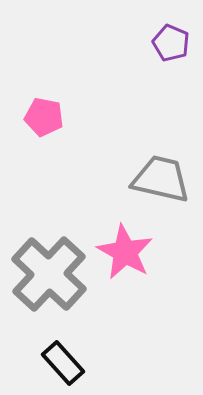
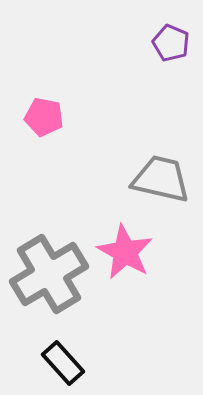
gray cross: rotated 16 degrees clockwise
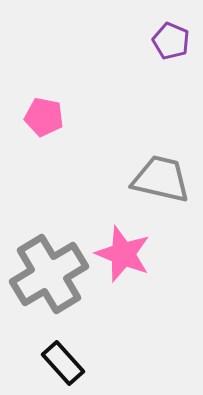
purple pentagon: moved 2 px up
pink star: moved 2 px left, 2 px down; rotated 8 degrees counterclockwise
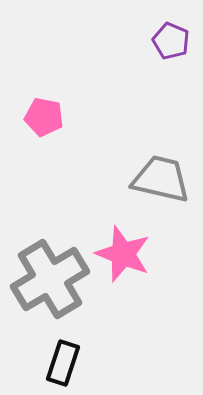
gray cross: moved 1 px right, 5 px down
black rectangle: rotated 60 degrees clockwise
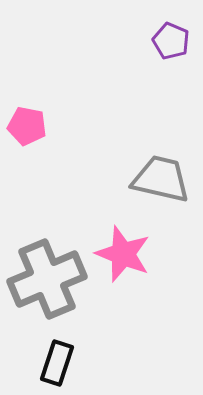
pink pentagon: moved 17 px left, 9 px down
gray cross: moved 3 px left; rotated 8 degrees clockwise
black rectangle: moved 6 px left
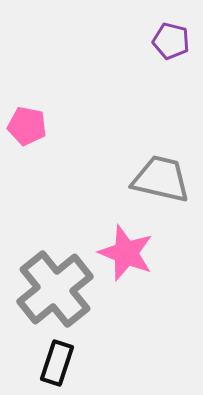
purple pentagon: rotated 9 degrees counterclockwise
pink star: moved 3 px right, 1 px up
gray cross: moved 8 px right, 10 px down; rotated 16 degrees counterclockwise
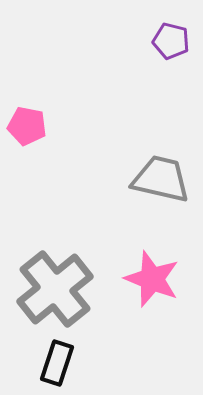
pink star: moved 26 px right, 26 px down
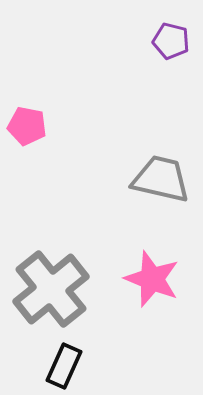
gray cross: moved 4 px left
black rectangle: moved 7 px right, 3 px down; rotated 6 degrees clockwise
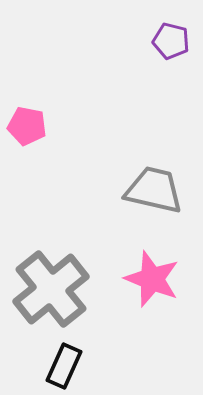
gray trapezoid: moved 7 px left, 11 px down
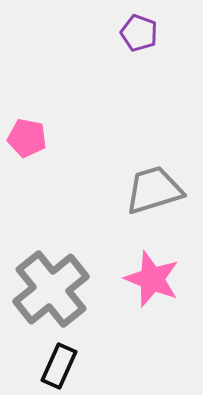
purple pentagon: moved 32 px left, 8 px up; rotated 6 degrees clockwise
pink pentagon: moved 12 px down
gray trapezoid: rotated 30 degrees counterclockwise
black rectangle: moved 5 px left
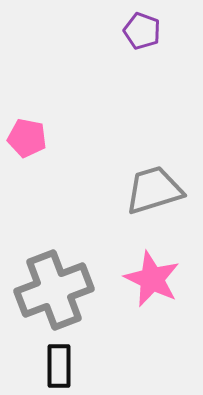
purple pentagon: moved 3 px right, 2 px up
pink star: rotated 4 degrees clockwise
gray cross: moved 3 px right, 1 px down; rotated 18 degrees clockwise
black rectangle: rotated 24 degrees counterclockwise
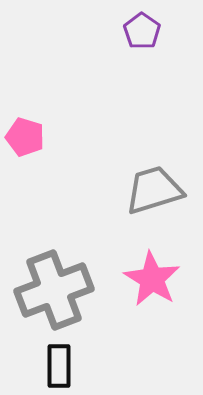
purple pentagon: rotated 15 degrees clockwise
pink pentagon: moved 2 px left, 1 px up; rotated 6 degrees clockwise
pink star: rotated 6 degrees clockwise
